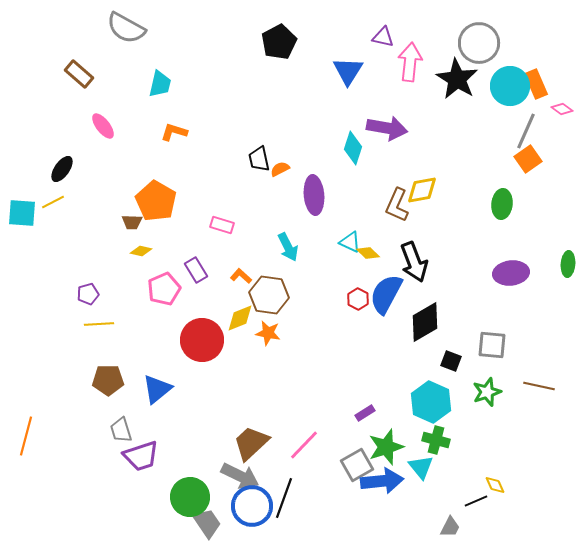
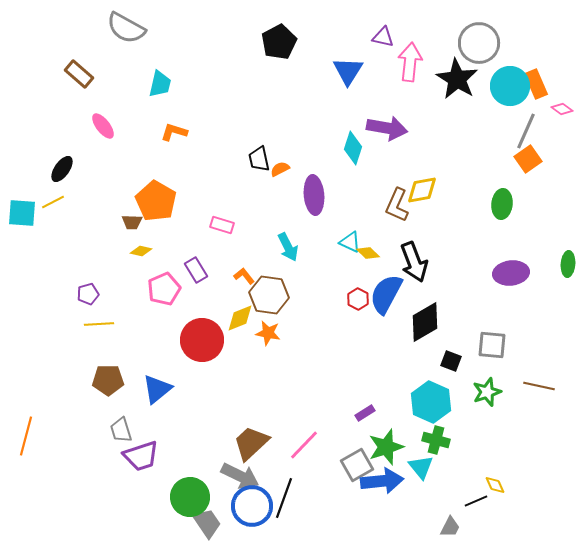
orange L-shape at (241, 276): moved 3 px right; rotated 10 degrees clockwise
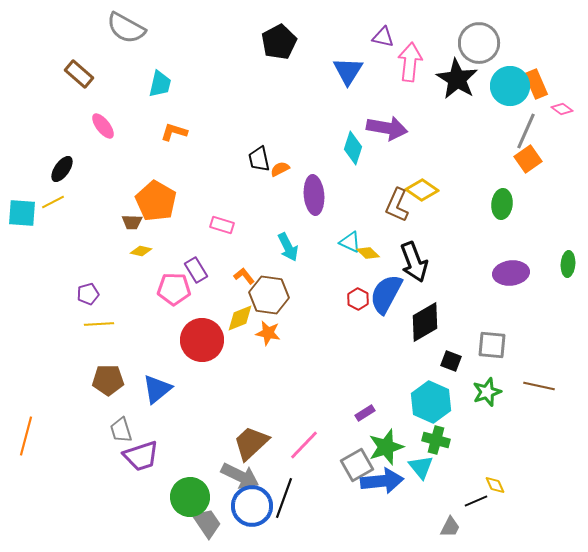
yellow diamond at (422, 190): rotated 44 degrees clockwise
pink pentagon at (164, 289): moved 10 px right; rotated 24 degrees clockwise
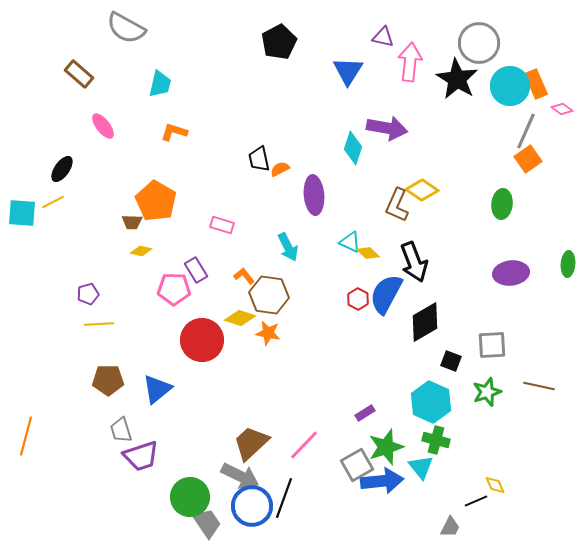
yellow diamond at (240, 318): rotated 40 degrees clockwise
gray square at (492, 345): rotated 8 degrees counterclockwise
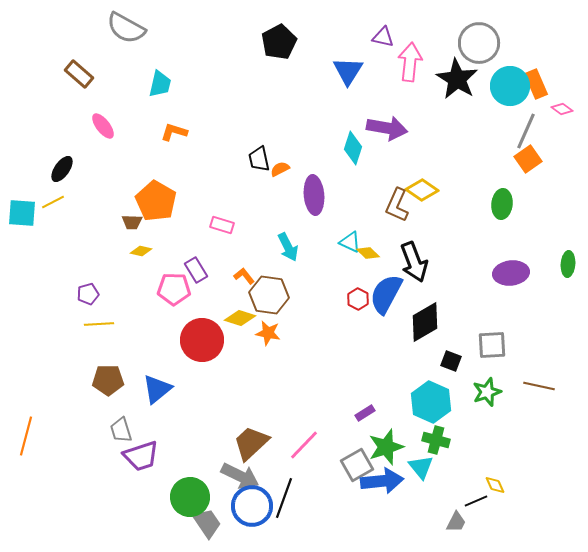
gray trapezoid at (450, 527): moved 6 px right, 5 px up
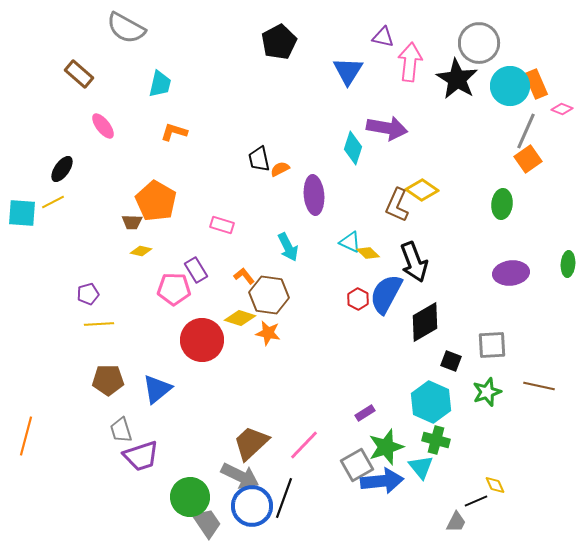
pink diamond at (562, 109): rotated 15 degrees counterclockwise
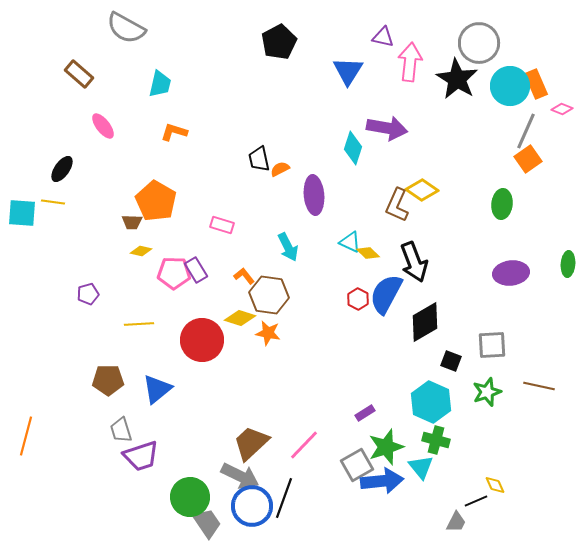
yellow line at (53, 202): rotated 35 degrees clockwise
pink pentagon at (174, 289): moved 16 px up
yellow line at (99, 324): moved 40 px right
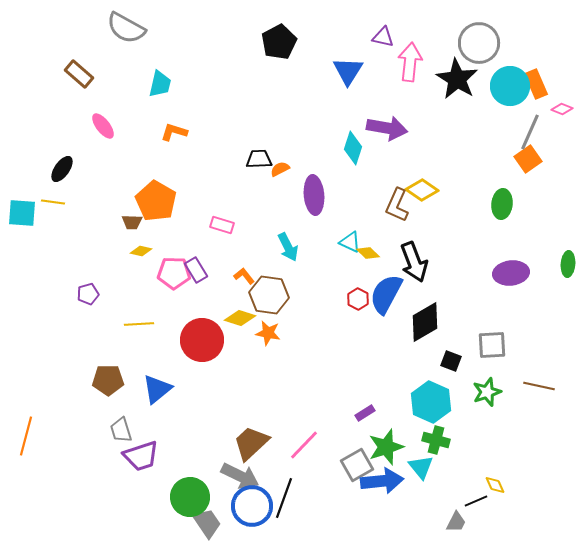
gray line at (526, 131): moved 4 px right, 1 px down
black trapezoid at (259, 159): rotated 100 degrees clockwise
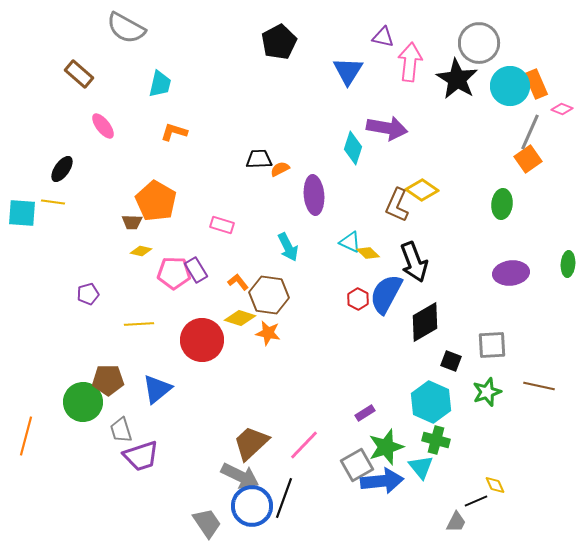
orange L-shape at (244, 276): moved 6 px left, 6 px down
green circle at (190, 497): moved 107 px left, 95 px up
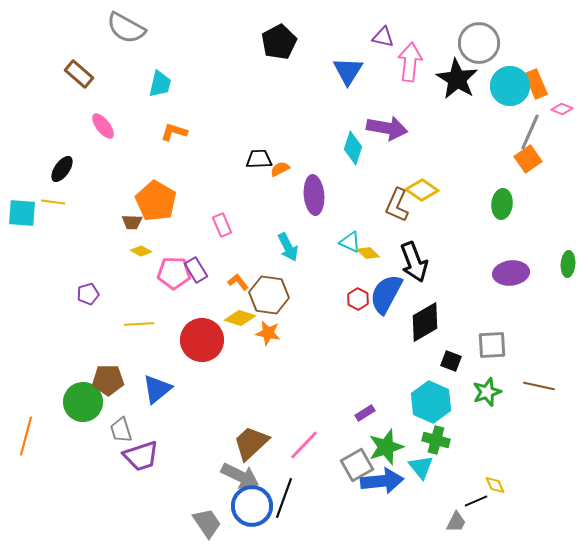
pink rectangle at (222, 225): rotated 50 degrees clockwise
yellow diamond at (141, 251): rotated 15 degrees clockwise
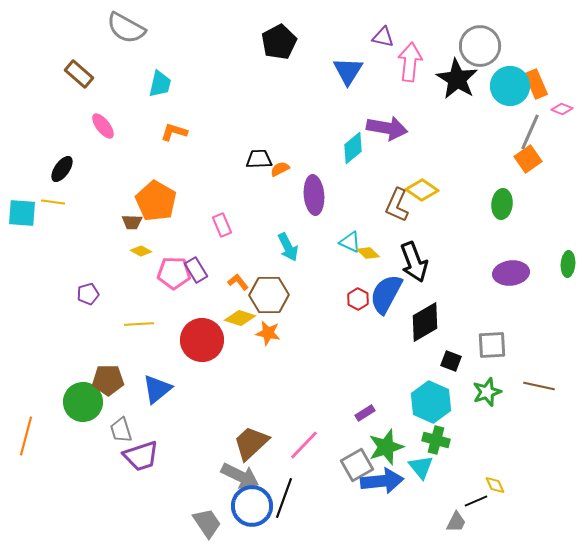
gray circle at (479, 43): moved 1 px right, 3 px down
cyan diamond at (353, 148): rotated 32 degrees clockwise
brown hexagon at (269, 295): rotated 9 degrees counterclockwise
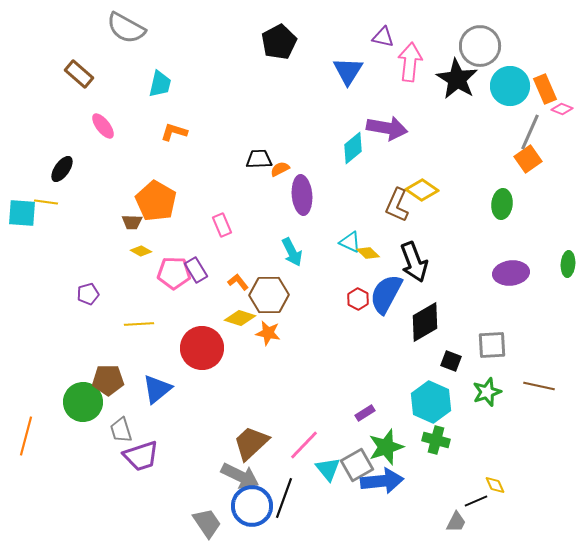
orange rectangle at (536, 84): moved 9 px right, 5 px down
purple ellipse at (314, 195): moved 12 px left
yellow line at (53, 202): moved 7 px left
cyan arrow at (288, 247): moved 4 px right, 5 px down
red circle at (202, 340): moved 8 px down
cyan triangle at (421, 467): moved 93 px left, 2 px down
